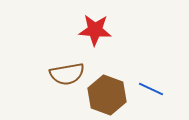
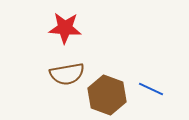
red star: moved 30 px left, 2 px up
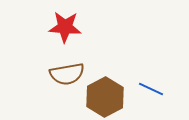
red star: moved 1 px up
brown hexagon: moved 2 px left, 2 px down; rotated 12 degrees clockwise
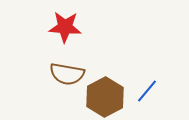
brown semicircle: rotated 20 degrees clockwise
blue line: moved 4 px left, 2 px down; rotated 75 degrees counterclockwise
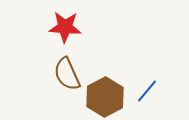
brown semicircle: rotated 56 degrees clockwise
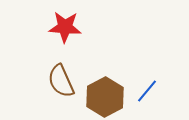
brown semicircle: moved 6 px left, 7 px down
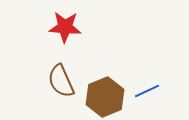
blue line: rotated 25 degrees clockwise
brown hexagon: rotated 6 degrees clockwise
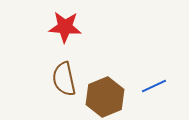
brown semicircle: moved 3 px right, 2 px up; rotated 12 degrees clockwise
blue line: moved 7 px right, 5 px up
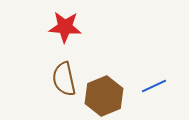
brown hexagon: moved 1 px left, 1 px up
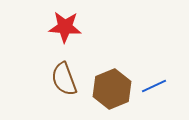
brown semicircle: rotated 8 degrees counterclockwise
brown hexagon: moved 8 px right, 7 px up
